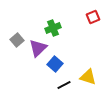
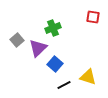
red square: rotated 32 degrees clockwise
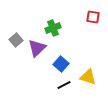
gray square: moved 1 px left
purple triangle: moved 1 px left
blue square: moved 6 px right
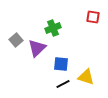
blue square: rotated 35 degrees counterclockwise
yellow triangle: moved 2 px left
black line: moved 1 px left, 1 px up
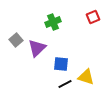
red square: rotated 32 degrees counterclockwise
green cross: moved 6 px up
black line: moved 2 px right
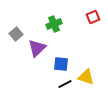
green cross: moved 1 px right, 2 px down
gray square: moved 6 px up
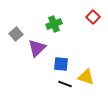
red square: rotated 24 degrees counterclockwise
black line: rotated 48 degrees clockwise
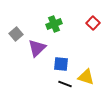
red square: moved 6 px down
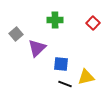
green cross: moved 1 px right, 4 px up; rotated 21 degrees clockwise
yellow triangle: rotated 30 degrees counterclockwise
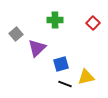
blue square: rotated 21 degrees counterclockwise
